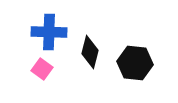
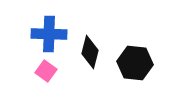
blue cross: moved 2 px down
pink square: moved 4 px right, 2 px down
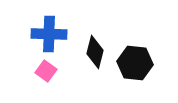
black diamond: moved 5 px right
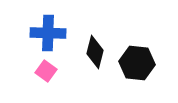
blue cross: moved 1 px left, 1 px up
black hexagon: moved 2 px right
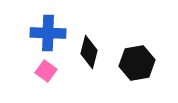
black diamond: moved 6 px left
black hexagon: rotated 16 degrees counterclockwise
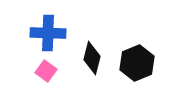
black diamond: moved 3 px right, 6 px down
black hexagon: rotated 12 degrees counterclockwise
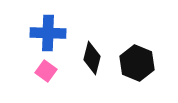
black hexagon: rotated 16 degrees counterclockwise
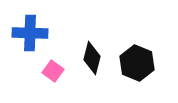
blue cross: moved 18 px left
pink square: moved 7 px right
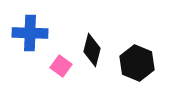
black diamond: moved 8 px up
pink square: moved 8 px right, 5 px up
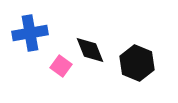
blue cross: rotated 12 degrees counterclockwise
black diamond: moved 2 px left; rotated 36 degrees counterclockwise
